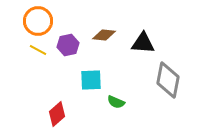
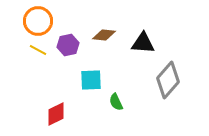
gray diamond: rotated 30 degrees clockwise
green semicircle: rotated 42 degrees clockwise
red diamond: moved 1 px left; rotated 15 degrees clockwise
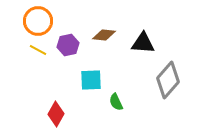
red diamond: rotated 35 degrees counterclockwise
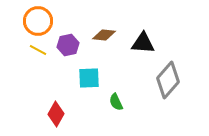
cyan square: moved 2 px left, 2 px up
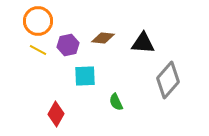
brown diamond: moved 1 px left, 3 px down
cyan square: moved 4 px left, 2 px up
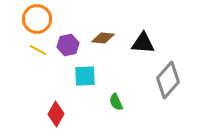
orange circle: moved 1 px left, 2 px up
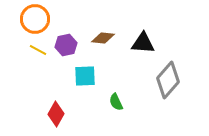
orange circle: moved 2 px left
purple hexagon: moved 2 px left
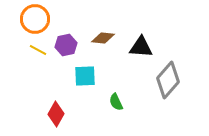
black triangle: moved 2 px left, 4 px down
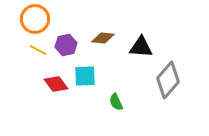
red diamond: moved 30 px up; rotated 65 degrees counterclockwise
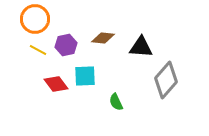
gray diamond: moved 2 px left
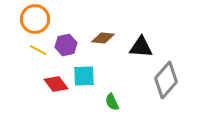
cyan square: moved 1 px left
green semicircle: moved 4 px left
